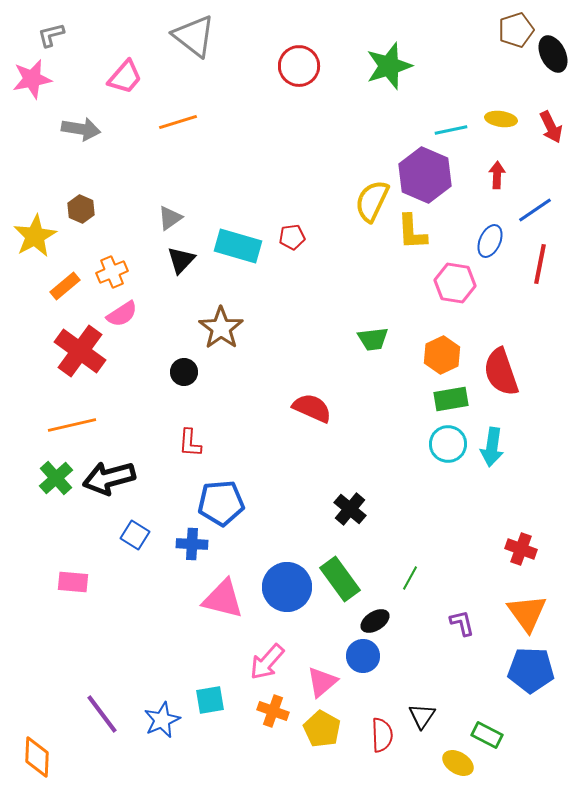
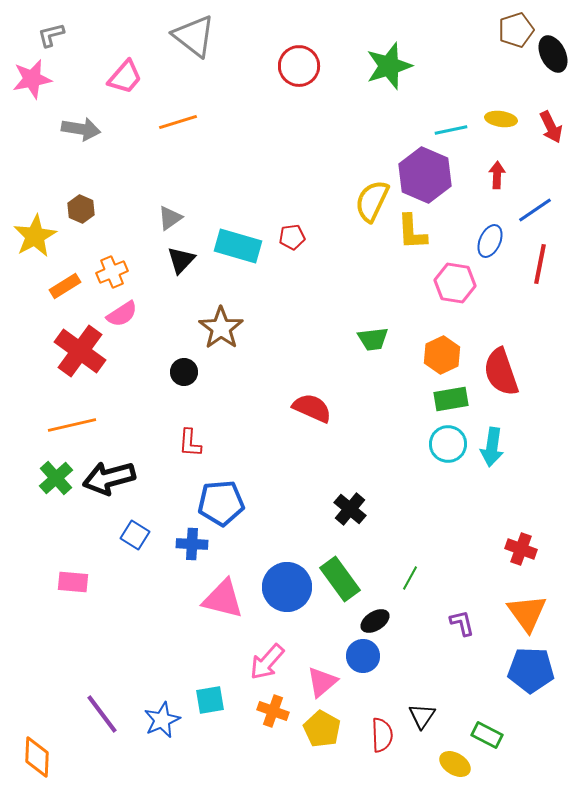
orange rectangle at (65, 286): rotated 8 degrees clockwise
yellow ellipse at (458, 763): moved 3 px left, 1 px down
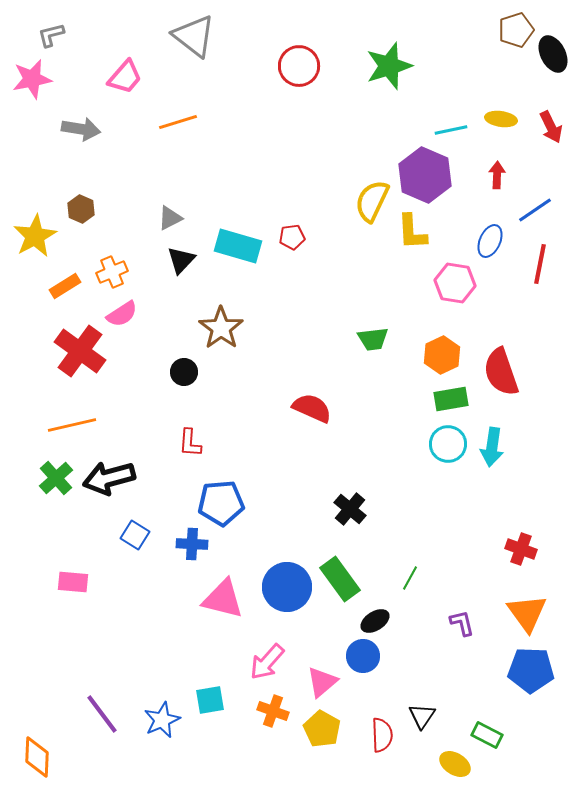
gray triangle at (170, 218): rotated 8 degrees clockwise
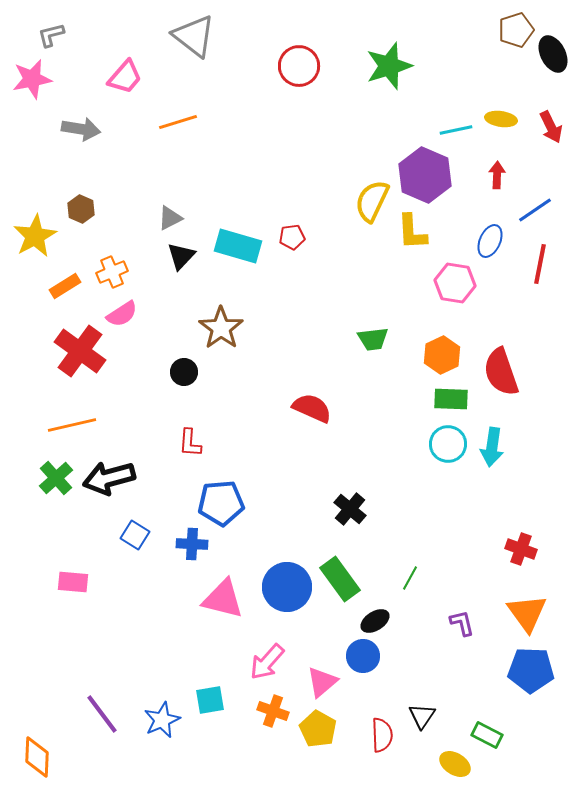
cyan line at (451, 130): moved 5 px right
black triangle at (181, 260): moved 4 px up
green rectangle at (451, 399): rotated 12 degrees clockwise
yellow pentagon at (322, 729): moved 4 px left
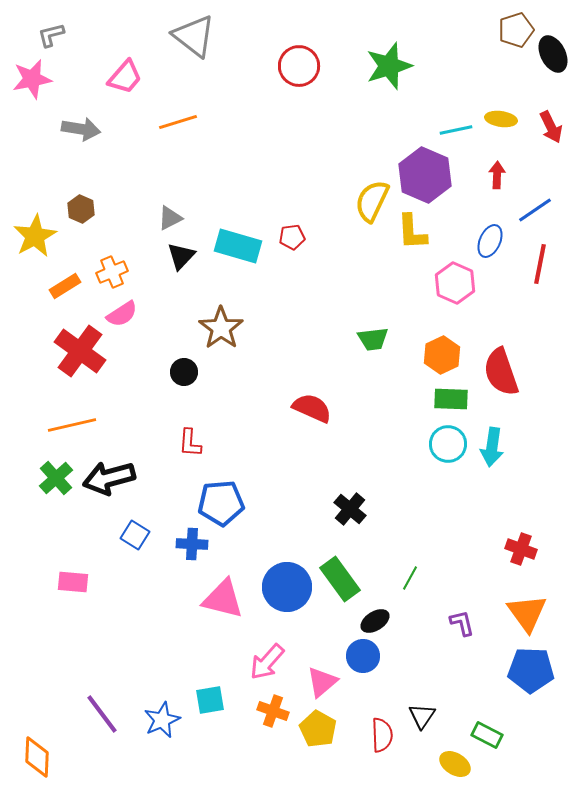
pink hexagon at (455, 283): rotated 15 degrees clockwise
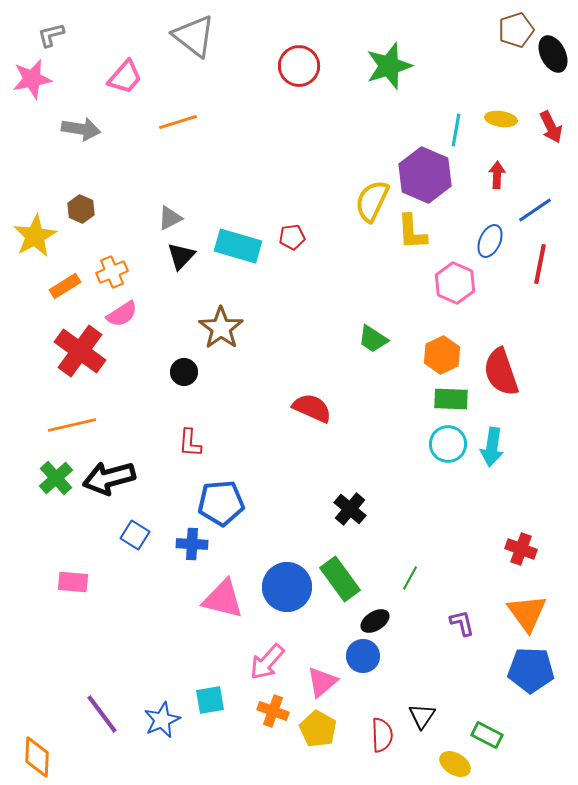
cyan line at (456, 130): rotated 68 degrees counterclockwise
green trapezoid at (373, 339): rotated 40 degrees clockwise
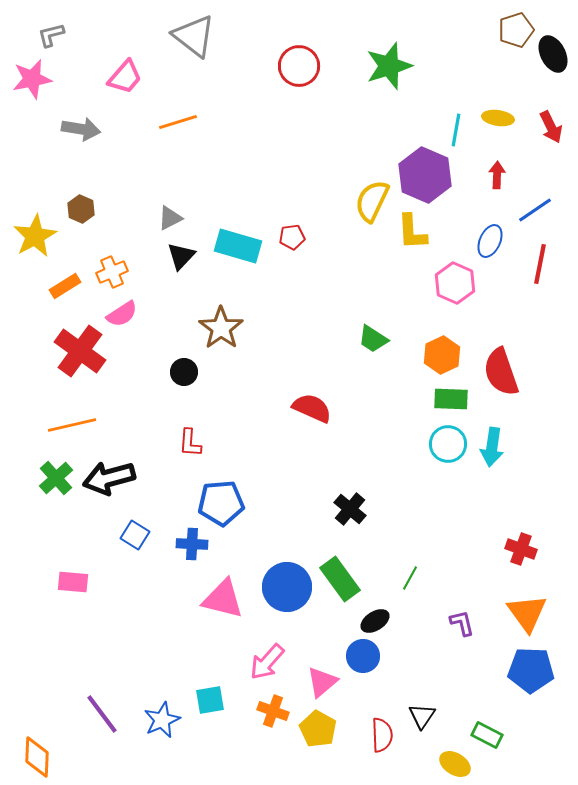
yellow ellipse at (501, 119): moved 3 px left, 1 px up
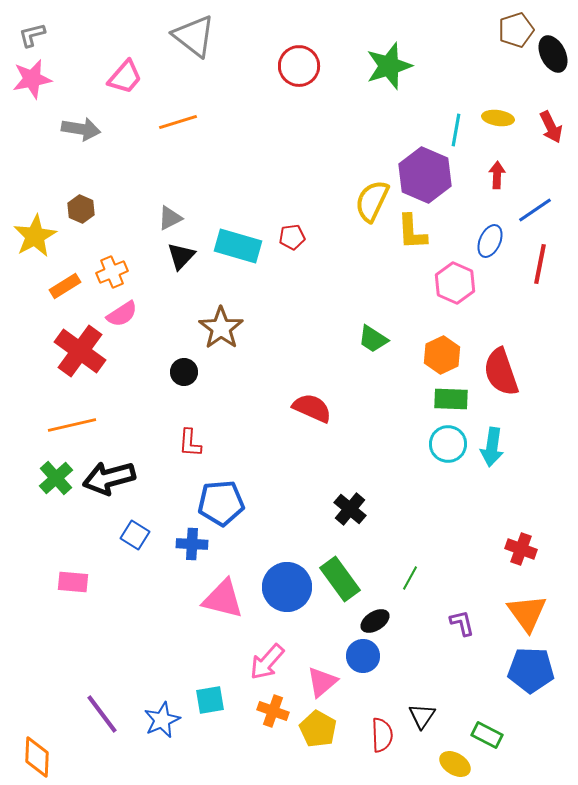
gray L-shape at (51, 35): moved 19 px left
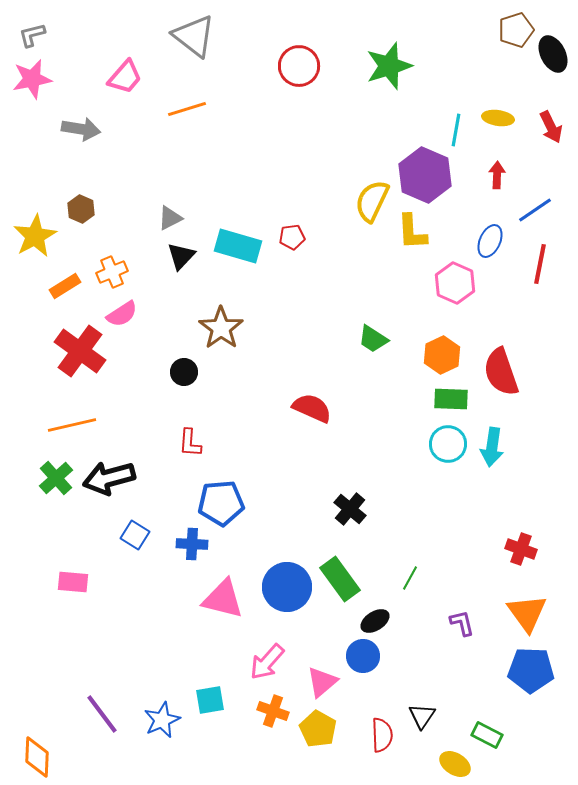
orange line at (178, 122): moved 9 px right, 13 px up
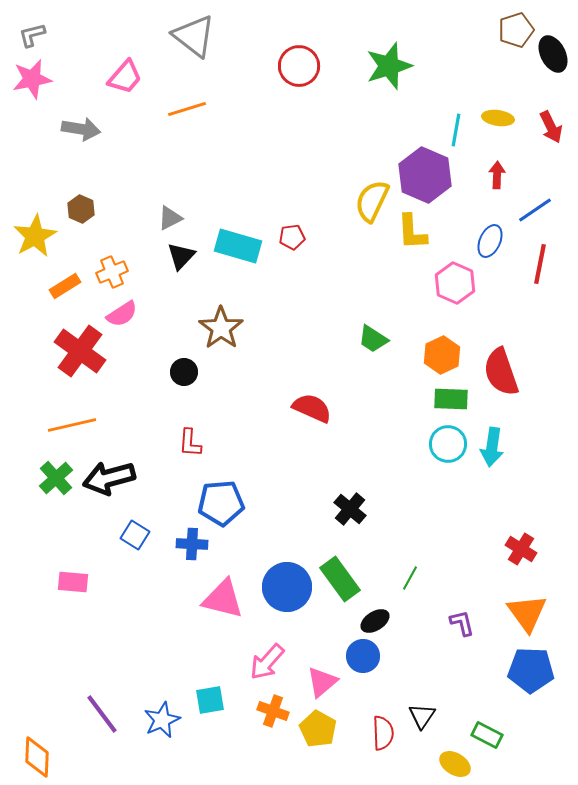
red cross at (521, 549): rotated 12 degrees clockwise
red semicircle at (382, 735): moved 1 px right, 2 px up
